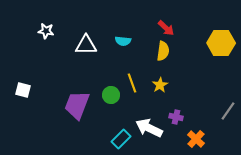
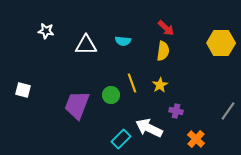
purple cross: moved 6 px up
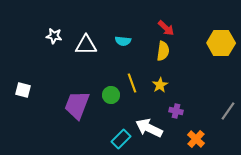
white star: moved 8 px right, 5 px down
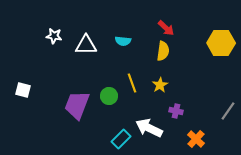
green circle: moved 2 px left, 1 px down
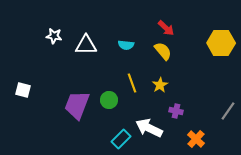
cyan semicircle: moved 3 px right, 4 px down
yellow semicircle: rotated 48 degrees counterclockwise
green circle: moved 4 px down
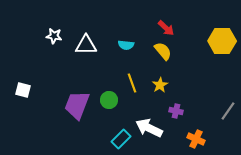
yellow hexagon: moved 1 px right, 2 px up
orange cross: rotated 18 degrees counterclockwise
